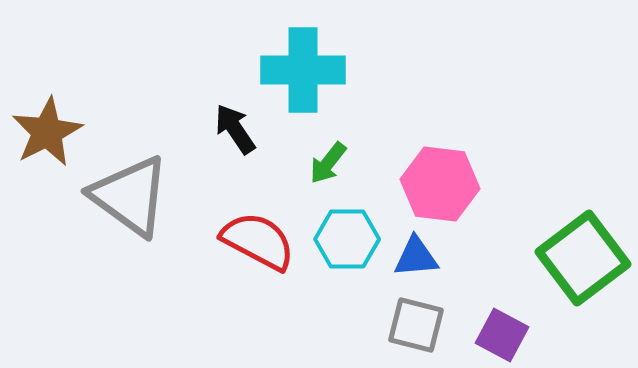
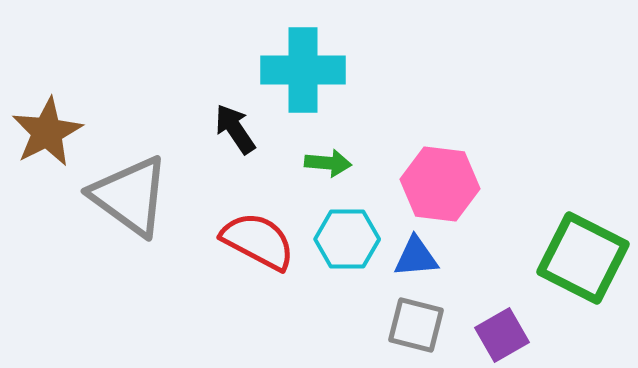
green arrow: rotated 123 degrees counterclockwise
green square: rotated 26 degrees counterclockwise
purple square: rotated 32 degrees clockwise
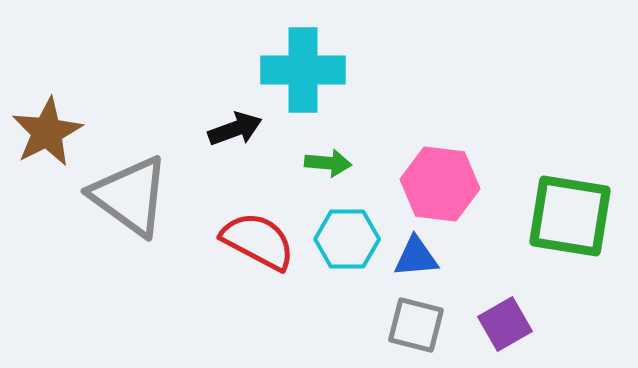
black arrow: rotated 104 degrees clockwise
green square: moved 13 px left, 42 px up; rotated 18 degrees counterclockwise
purple square: moved 3 px right, 11 px up
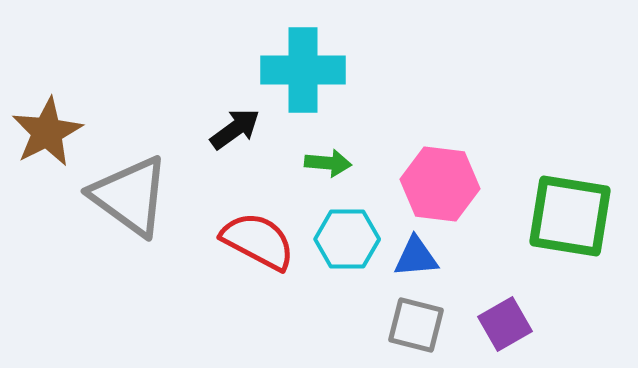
black arrow: rotated 16 degrees counterclockwise
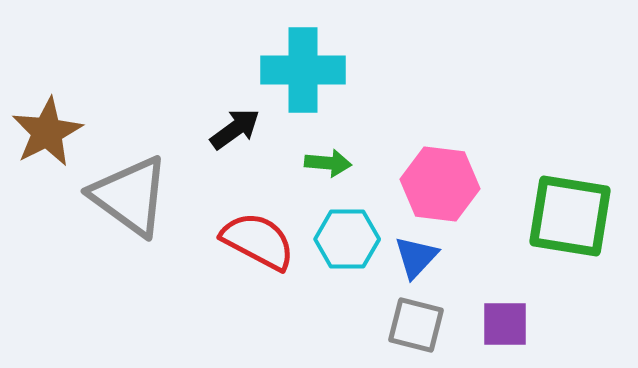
blue triangle: rotated 42 degrees counterclockwise
purple square: rotated 30 degrees clockwise
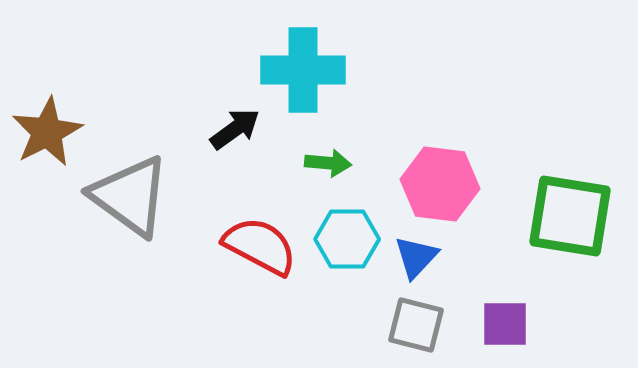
red semicircle: moved 2 px right, 5 px down
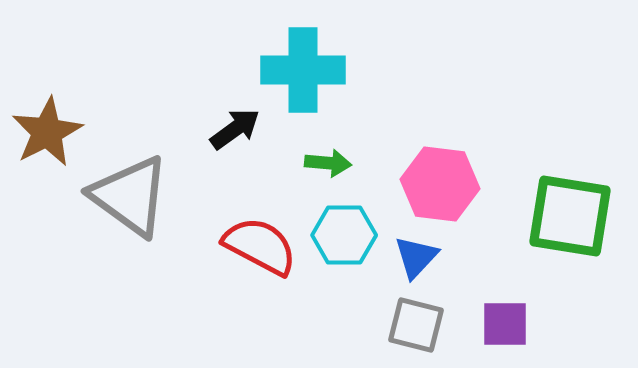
cyan hexagon: moved 3 px left, 4 px up
